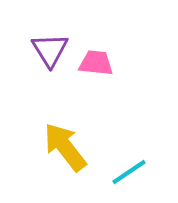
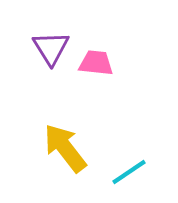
purple triangle: moved 1 px right, 2 px up
yellow arrow: moved 1 px down
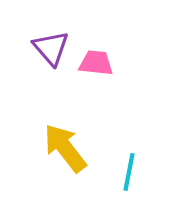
purple triangle: rotated 9 degrees counterclockwise
cyan line: rotated 45 degrees counterclockwise
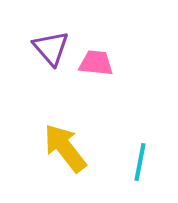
cyan line: moved 11 px right, 10 px up
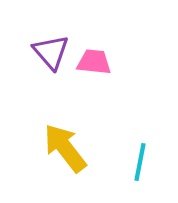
purple triangle: moved 4 px down
pink trapezoid: moved 2 px left, 1 px up
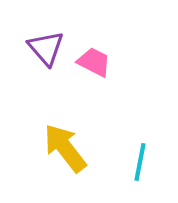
purple triangle: moved 5 px left, 4 px up
pink trapezoid: rotated 21 degrees clockwise
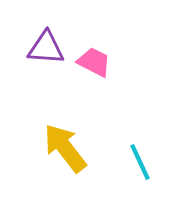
purple triangle: rotated 45 degrees counterclockwise
cyan line: rotated 36 degrees counterclockwise
